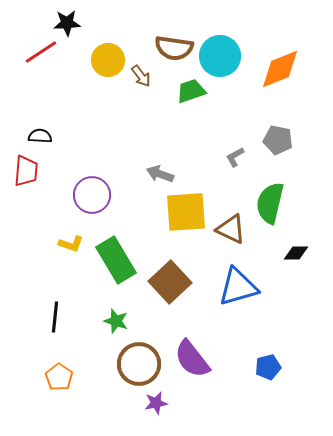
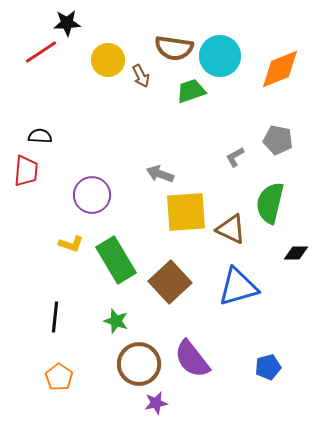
brown arrow: rotated 10 degrees clockwise
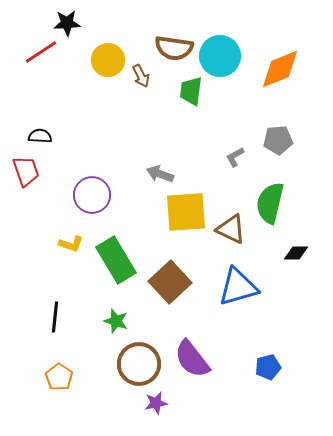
green trapezoid: rotated 64 degrees counterclockwise
gray pentagon: rotated 16 degrees counterclockwise
red trapezoid: rotated 24 degrees counterclockwise
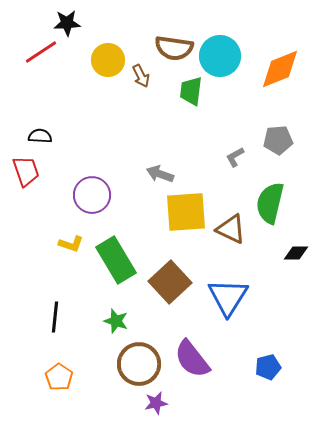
blue triangle: moved 10 px left, 10 px down; rotated 42 degrees counterclockwise
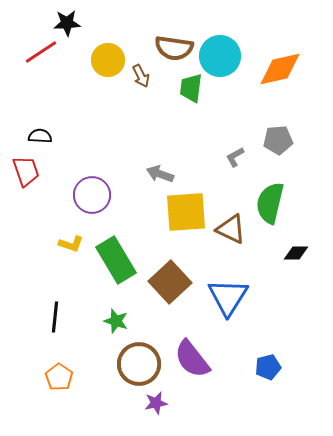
orange diamond: rotated 9 degrees clockwise
green trapezoid: moved 3 px up
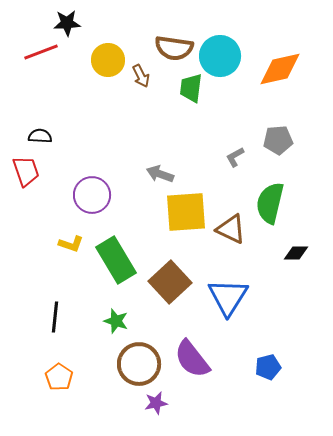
red line: rotated 12 degrees clockwise
